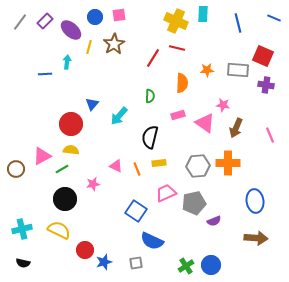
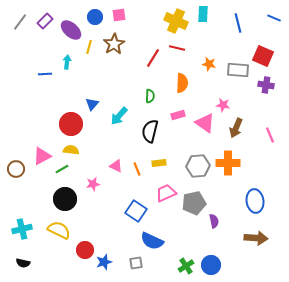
orange star at (207, 70): moved 2 px right, 6 px up; rotated 16 degrees clockwise
black semicircle at (150, 137): moved 6 px up
purple semicircle at (214, 221): rotated 80 degrees counterclockwise
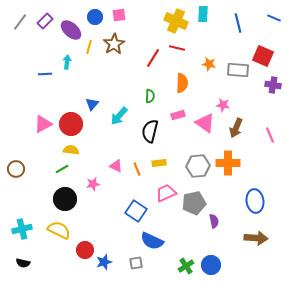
purple cross at (266, 85): moved 7 px right
pink triangle at (42, 156): moved 1 px right, 32 px up
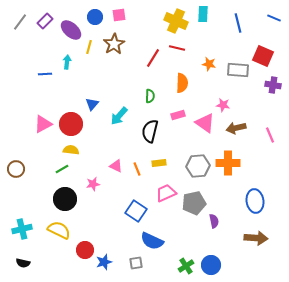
brown arrow at (236, 128): rotated 54 degrees clockwise
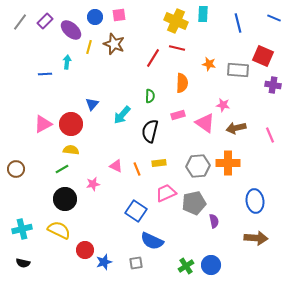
brown star at (114, 44): rotated 20 degrees counterclockwise
cyan arrow at (119, 116): moved 3 px right, 1 px up
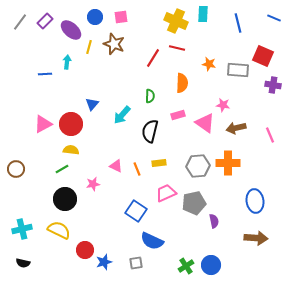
pink square at (119, 15): moved 2 px right, 2 px down
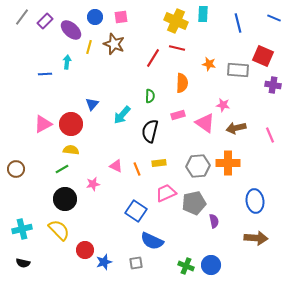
gray line at (20, 22): moved 2 px right, 5 px up
yellow semicircle at (59, 230): rotated 20 degrees clockwise
green cross at (186, 266): rotated 35 degrees counterclockwise
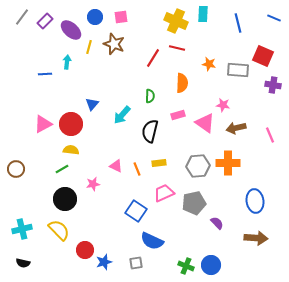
pink trapezoid at (166, 193): moved 2 px left
purple semicircle at (214, 221): moved 3 px right, 2 px down; rotated 32 degrees counterclockwise
